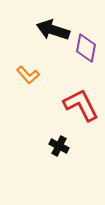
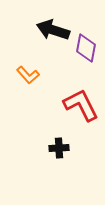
black cross: moved 2 px down; rotated 30 degrees counterclockwise
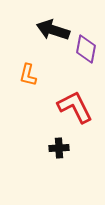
purple diamond: moved 1 px down
orange L-shape: rotated 55 degrees clockwise
red L-shape: moved 6 px left, 2 px down
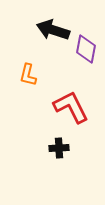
red L-shape: moved 4 px left
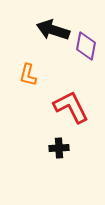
purple diamond: moved 3 px up
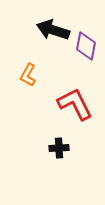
orange L-shape: rotated 15 degrees clockwise
red L-shape: moved 4 px right, 3 px up
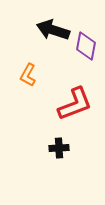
red L-shape: rotated 96 degrees clockwise
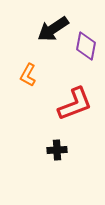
black arrow: moved 1 px up; rotated 52 degrees counterclockwise
black cross: moved 2 px left, 2 px down
